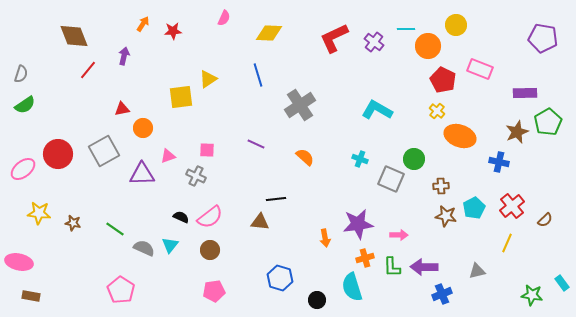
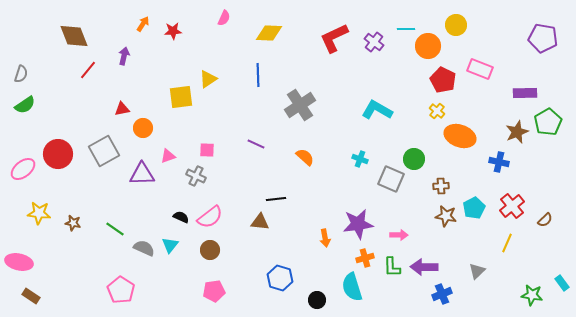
blue line at (258, 75): rotated 15 degrees clockwise
gray triangle at (477, 271): rotated 30 degrees counterclockwise
brown rectangle at (31, 296): rotated 24 degrees clockwise
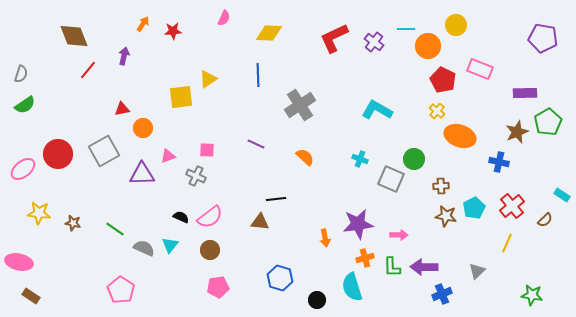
cyan rectangle at (562, 283): moved 88 px up; rotated 21 degrees counterclockwise
pink pentagon at (214, 291): moved 4 px right, 4 px up
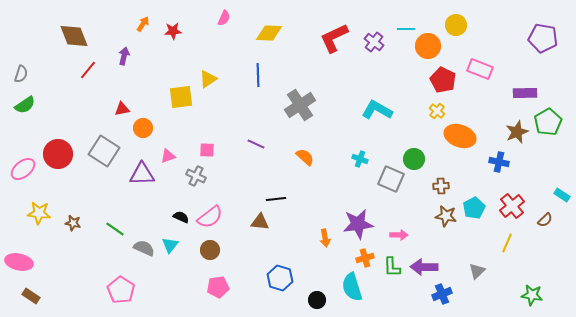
gray square at (104, 151): rotated 28 degrees counterclockwise
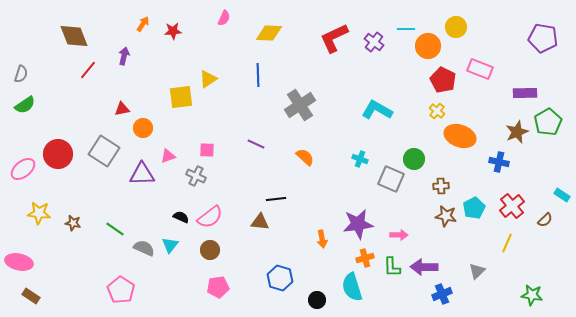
yellow circle at (456, 25): moved 2 px down
orange arrow at (325, 238): moved 3 px left, 1 px down
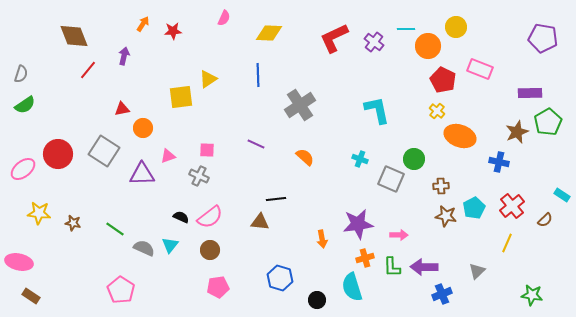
purple rectangle at (525, 93): moved 5 px right
cyan L-shape at (377, 110): rotated 48 degrees clockwise
gray cross at (196, 176): moved 3 px right
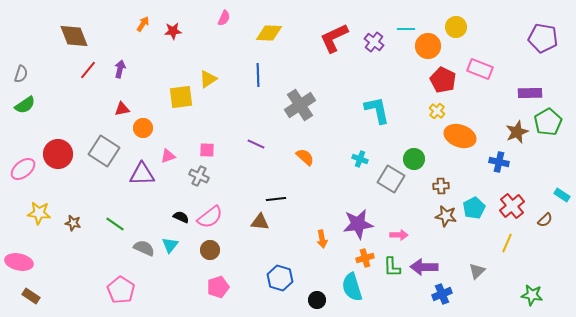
purple arrow at (124, 56): moved 4 px left, 13 px down
gray square at (391, 179): rotated 8 degrees clockwise
green line at (115, 229): moved 5 px up
pink pentagon at (218, 287): rotated 10 degrees counterclockwise
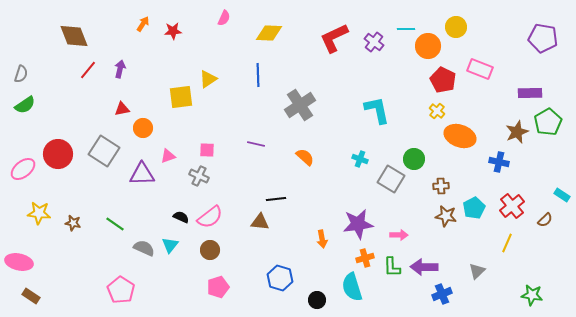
purple line at (256, 144): rotated 12 degrees counterclockwise
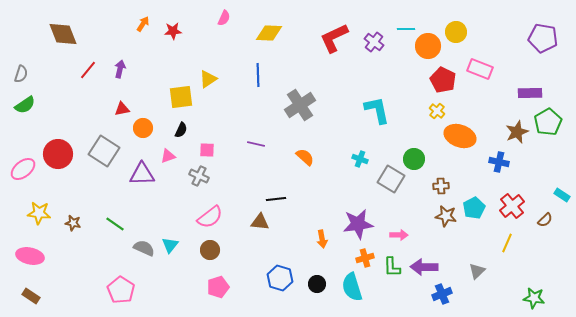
yellow circle at (456, 27): moved 5 px down
brown diamond at (74, 36): moved 11 px left, 2 px up
black semicircle at (181, 217): moved 87 px up; rotated 91 degrees clockwise
pink ellipse at (19, 262): moved 11 px right, 6 px up
green star at (532, 295): moved 2 px right, 3 px down
black circle at (317, 300): moved 16 px up
